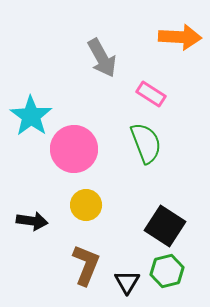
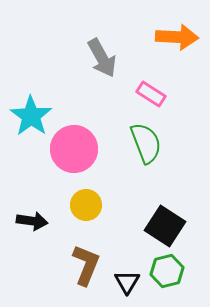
orange arrow: moved 3 px left
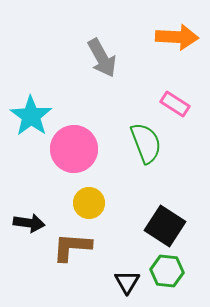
pink rectangle: moved 24 px right, 10 px down
yellow circle: moved 3 px right, 2 px up
black arrow: moved 3 px left, 2 px down
brown L-shape: moved 14 px left, 18 px up; rotated 108 degrees counterclockwise
green hexagon: rotated 20 degrees clockwise
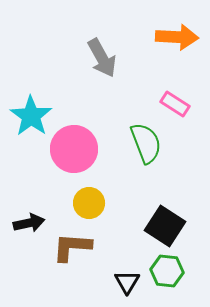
black arrow: rotated 20 degrees counterclockwise
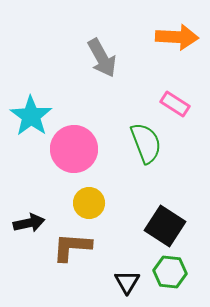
green hexagon: moved 3 px right, 1 px down
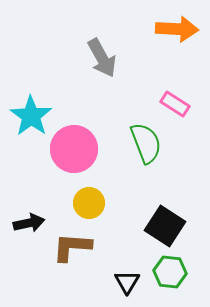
orange arrow: moved 8 px up
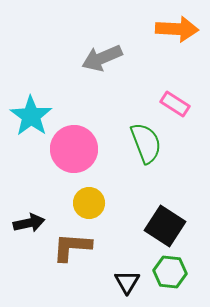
gray arrow: rotated 96 degrees clockwise
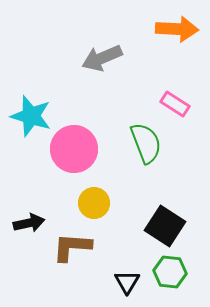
cyan star: rotated 18 degrees counterclockwise
yellow circle: moved 5 px right
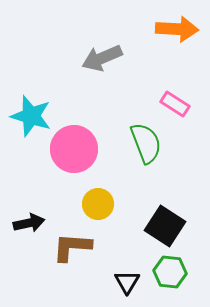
yellow circle: moved 4 px right, 1 px down
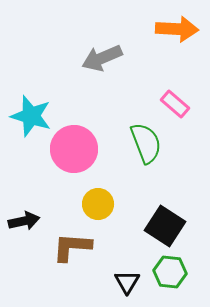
pink rectangle: rotated 8 degrees clockwise
black arrow: moved 5 px left, 2 px up
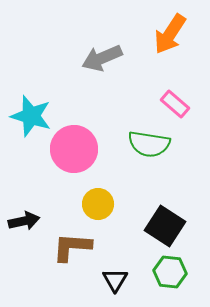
orange arrow: moved 7 px left, 5 px down; rotated 120 degrees clockwise
green semicircle: moved 3 px right, 1 px down; rotated 120 degrees clockwise
black triangle: moved 12 px left, 2 px up
